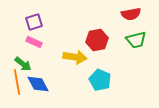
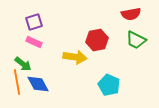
green trapezoid: rotated 40 degrees clockwise
cyan pentagon: moved 9 px right, 5 px down
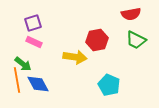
purple square: moved 1 px left, 1 px down
orange line: moved 2 px up
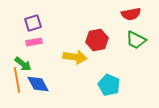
pink rectangle: rotated 35 degrees counterclockwise
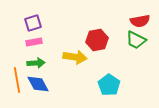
red semicircle: moved 9 px right, 7 px down
green arrow: moved 13 px right, 1 px up; rotated 42 degrees counterclockwise
cyan pentagon: rotated 10 degrees clockwise
